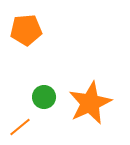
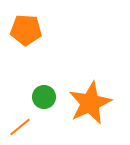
orange pentagon: rotated 8 degrees clockwise
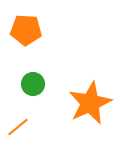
green circle: moved 11 px left, 13 px up
orange line: moved 2 px left
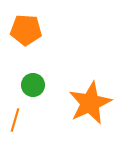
green circle: moved 1 px down
orange line: moved 3 px left, 7 px up; rotated 35 degrees counterclockwise
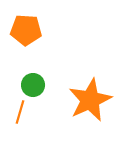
orange star: moved 3 px up
orange line: moved 5 px right, 8 px up
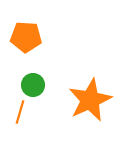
orange pentagon: moved 7 px down
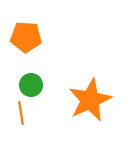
green circle: moved 2 px left
orange line: moved 1 px right, 1 px down; rotated 25 degrees counterclockwise
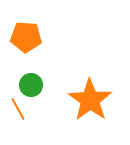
orange star: rotated 12 degrees counterclockwise
orange line: moved 3 px left, 4 px up; rotated 20 degrees counterclockwise
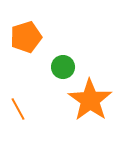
orange pentagon: rotated 20 degrees counterclockwise
green circle: moved 32 px right, 18 px up
